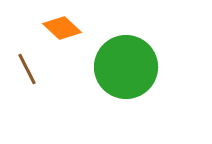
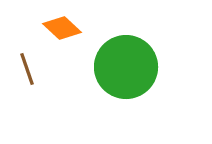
brown line: rotated 8 degrees clockwise
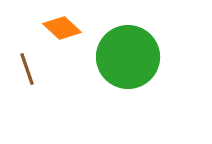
green circle: moved 2 px right, 10 px up
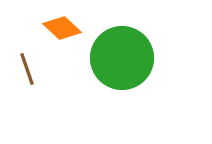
green circle: moved 6 px left, 1 px down
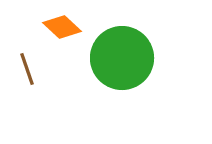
orange diamond: moved 1 px up
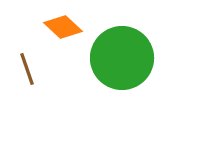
orange diamond: moved 1 px right
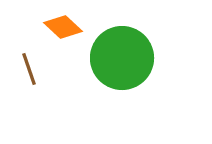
brown line: moved 2 px right
